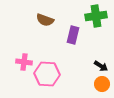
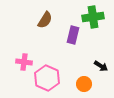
green cross: moved 3 px left, 1 px down
brown semicircle: rotated 78 degrees counterclockwise
pink hexagon: moved 4 px down; rotated 20 degrees clockwise
orange circle: moved 18 px left
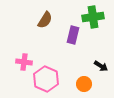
pink hexagon: moved 1 px left, 1 px down
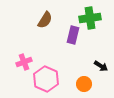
green cross: moved 3 px left, 1 px down
pink cross: rotated 28 degrees counterclockwise
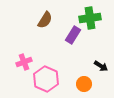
purple rectangle: rotated 18 degrees clockwise
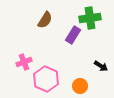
orange circle: moved 4 px left, 2 px down
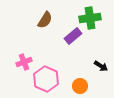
purple rectangle: moved 1 px down; rotated 18 degrees clockwise
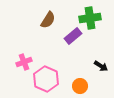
brown semicircle: moved 3 px right
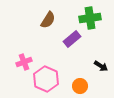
purple rectangle: moved 1 px left, 3 px down
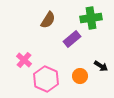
green cross: moved 1 px right
pink cross: moved 2 px up; rotated 28 degrees counterclockwise
orange circle: moved 10 px up
